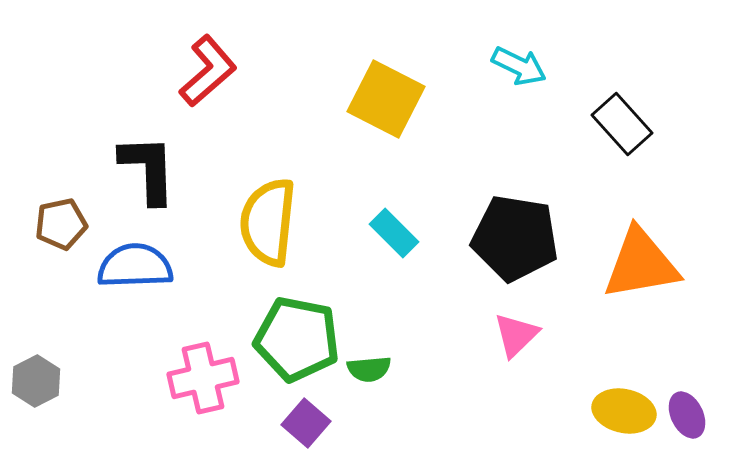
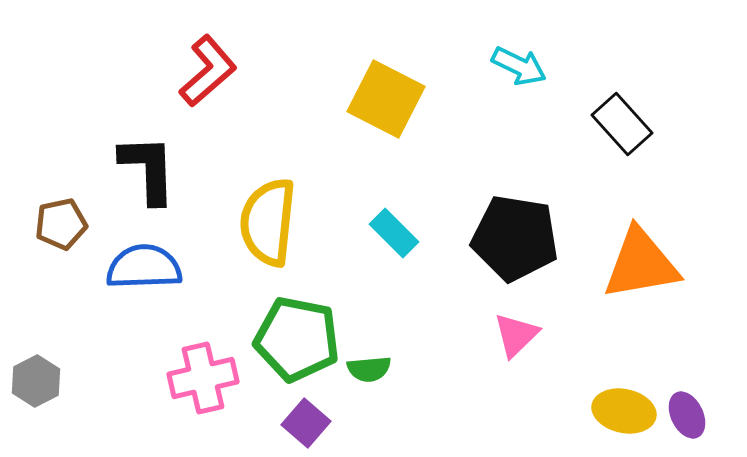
blue semicircle: moved 9 px right, 1 px down
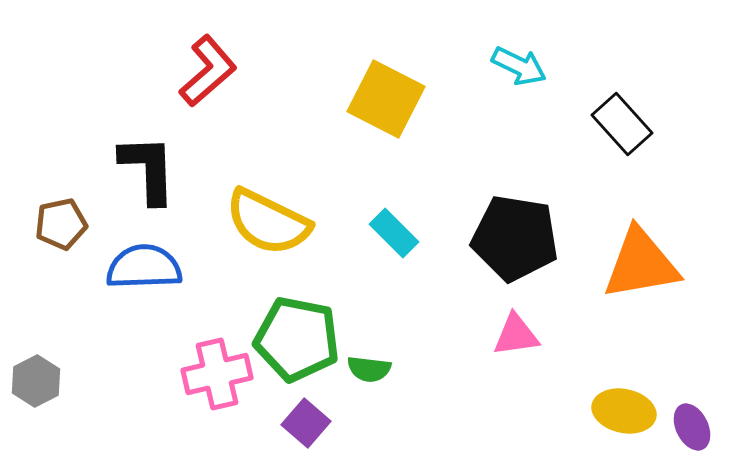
yellow semicircle: rotated 70 degrees counterclockwise
pink triangle: rotated 36 degrees clockwise
green semicircle: rotated 12 degrees clockwise
pink cross: moved 14 px right, 4 px up
purple ellipse: moved 5 px right, 12 px down
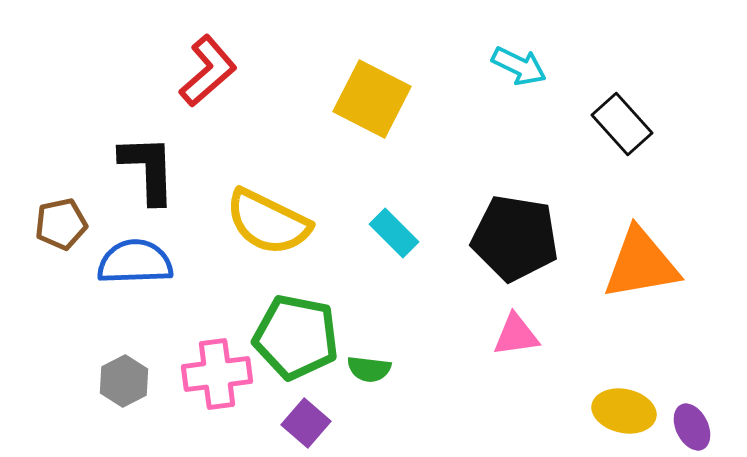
yellow square: moved 14 px left
blue semicircle: moved 9 px left, 5 px up
green pentagon: moved 1 px left, 2 px up
pink cross: rotated 6 degrees clockwise
gray hexagon: moved 88 px right
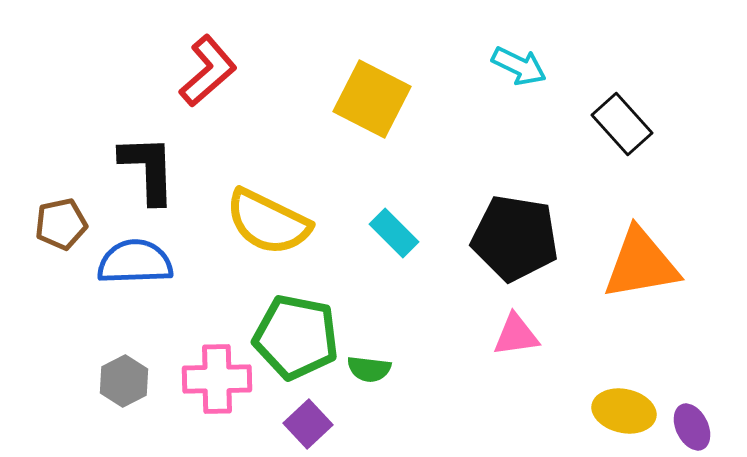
pink cross: moved 5 px down; rotated 6 degrees clockwise
purple square: moved 2 px right, 1 px down; rotated 6 degrees clockwise
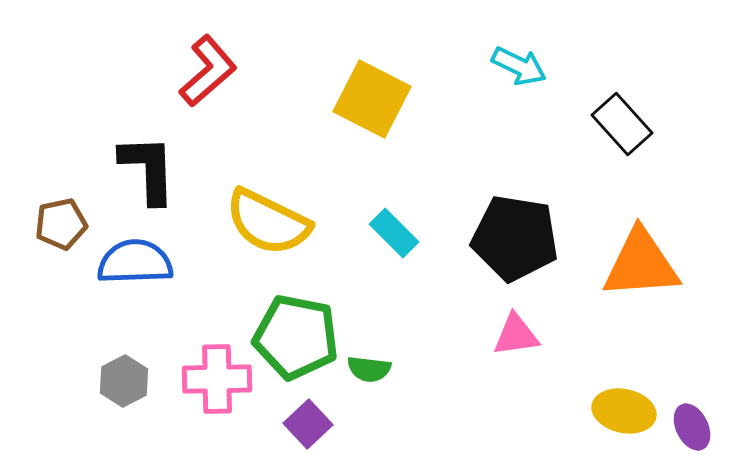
orange triangle: rotated 6 degrees clockwise
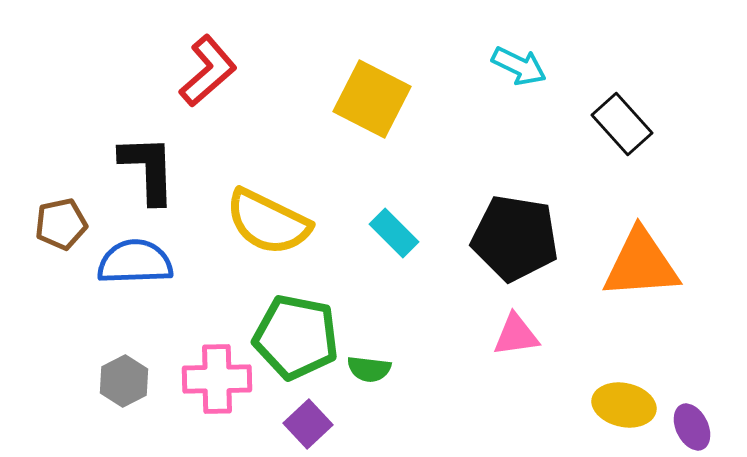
yellow ellipse: moved 6 px up
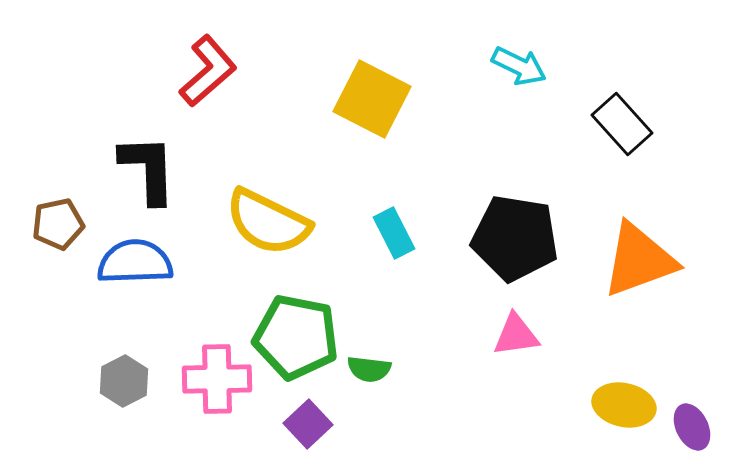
brown pentagon: moved 3 px left
cyan rectangle: rotated 18 degrees clockwise
orange triangle: moved 2 px left, 4 px up; rotated 16 degrees counterclockwise
